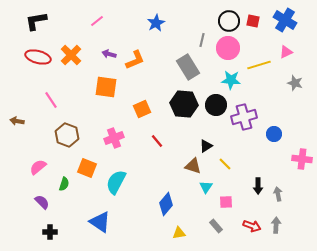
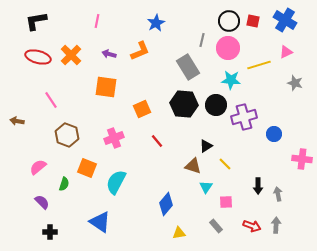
pink line at (97, 21): rotated 40 degrees counterclockwise
orange L-shape at (135, 60): moved 5 px right, 9 px up
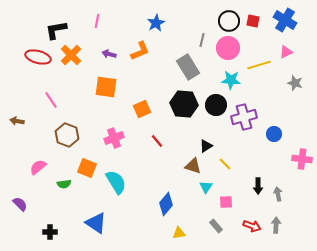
black L-shape at (36, 21): moved 20 px right, 9 px down
cyan semicircle at (116, 182): rotated 120 degrees clockwise
green semicircle at (64, 184): rotated 64 degrees clockwise
purple semicircle at (42, 202): moved 22 px left, 2 px down
blue triangle at (100, 222): moved 4 px left, 1 px down
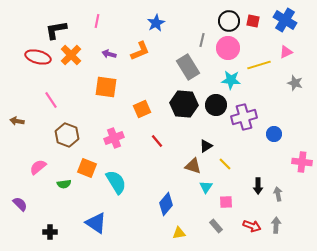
pink cross at (302, 159): moved 3 px down
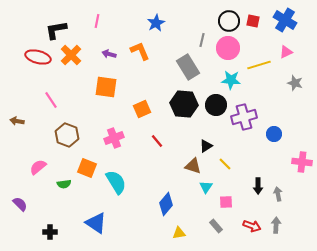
orange L-shape at (140, 51): rotated 90 degrees counterclockwise
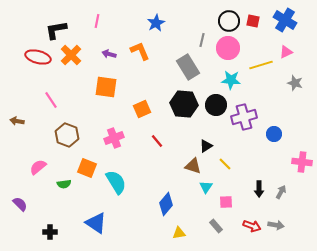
yellow line at (259, 65): moved 2 px right
black arrow at (258, 186): moved 1 px right, 3 px down
gray arrow at (278, 194): moved 3 px right, 2 px up; rotated 40 degrees clockwise
gray arrow at (276, 225): rotated 98 degrees clockwise
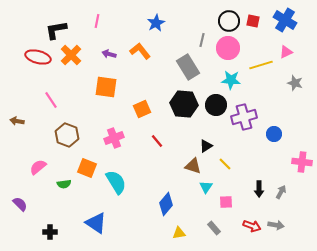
orange L-shape at (140, 51): rotated 15 degrees counterclockwise
gray rectangle at (216, 226): moved 2 px left, 2 px down
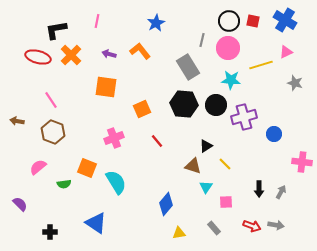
brown hexagon at (67, 135): moved 14 px left, 3 px up
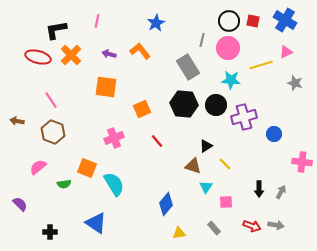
cyan semicircle at (116, 182): moved 2 px left, 2 px down
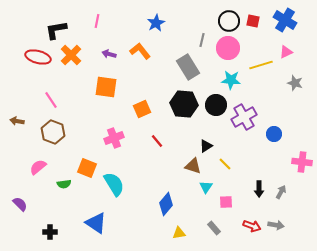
purple cross at (244, 117): rotated 15 degrees counterclockwise
